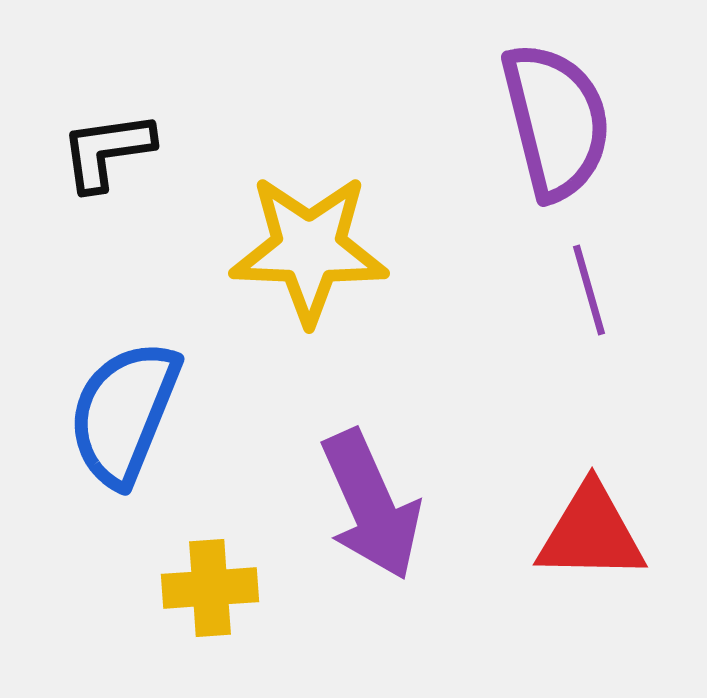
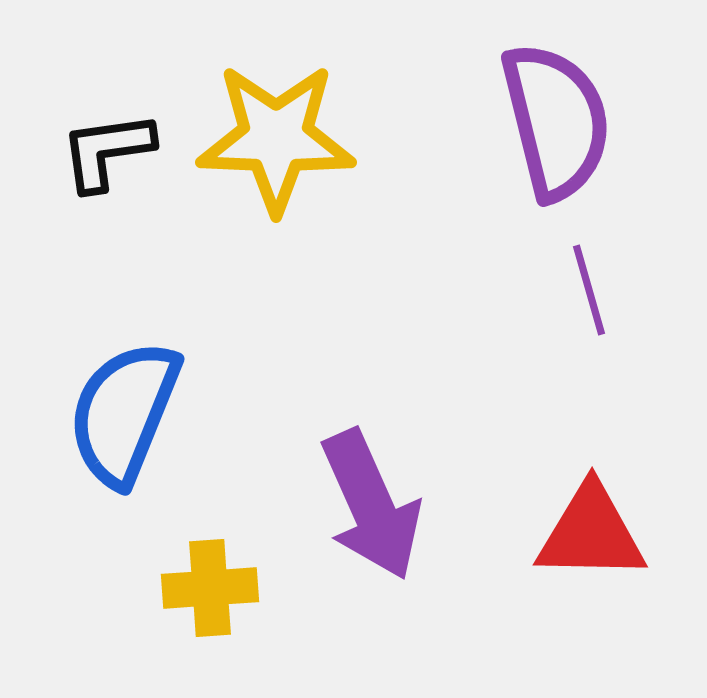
yellow star: moved 33 px left, 111 px up
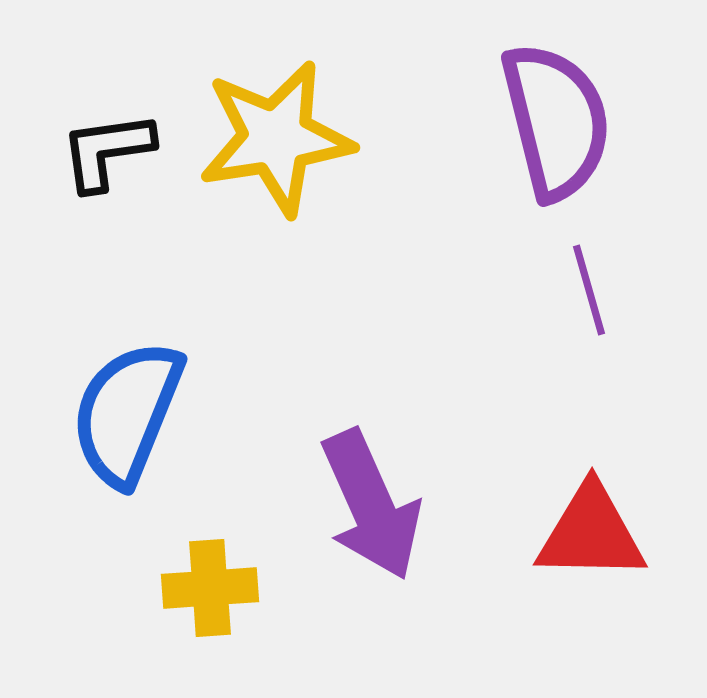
yellow star: rotated 11 degrees counterclockwise
blue semicircle: moved 3 px right
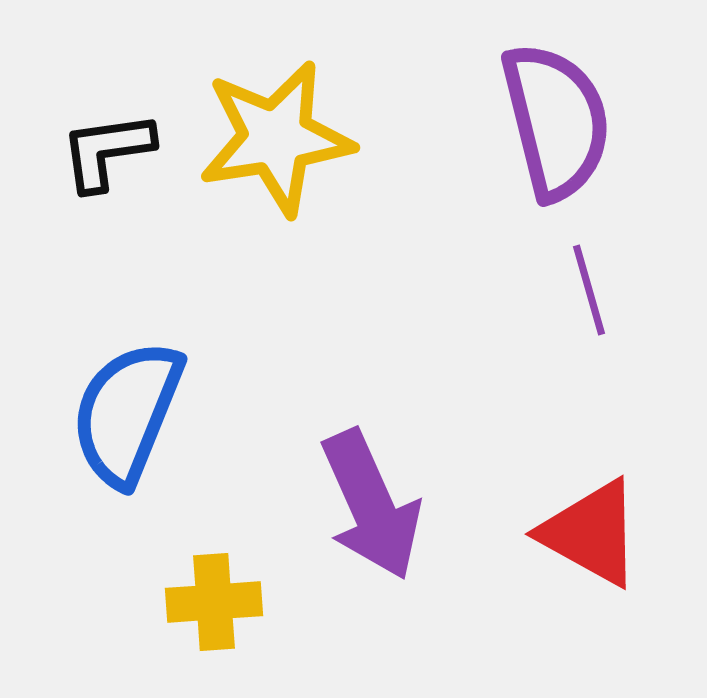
red triangle: rotated 28 degrees clockwise
yellow cross: moved 4 px right, 14 px down
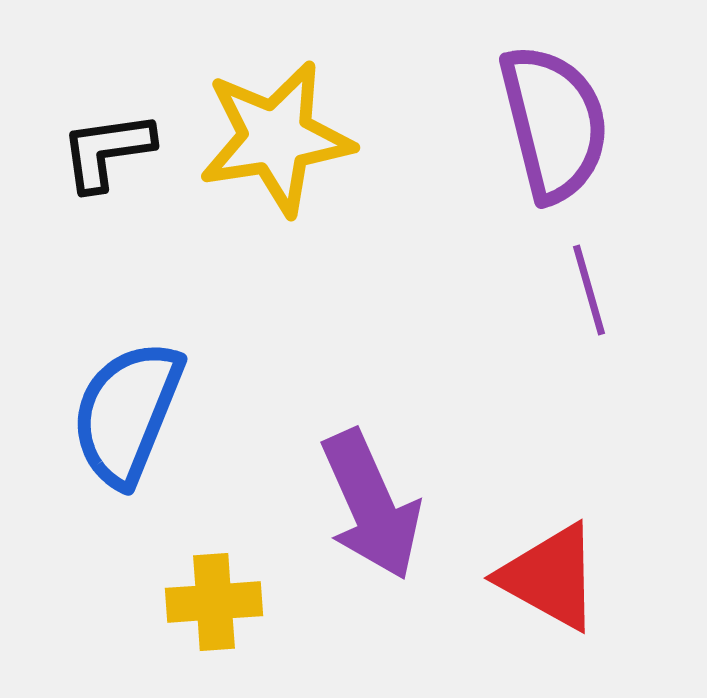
purple semicircle: moved 2 px left, 2 px down
red triangle: moved 41 px left, 44 px down
